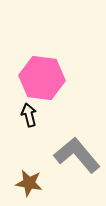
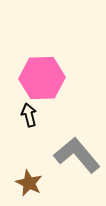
pink hexagon: rotated 9 degrees counterclockwise
brown star: rotated 16 degrees clockwise
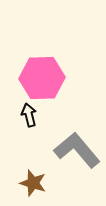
gray L-shape: moved 5 px up
brown star: moved 4 px right; rotated 8 degrees counterclockwise
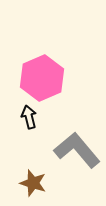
pink hexagon: rotated 21 degrees counterclockwise
black arrow: moved 2 px down
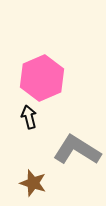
gray L-shape: rotated 18 degrees counterclockwise
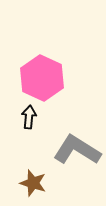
pink hexagon: rotated 12 degrees counterclockwise
black arrow: rotated 20 degrees clockwise
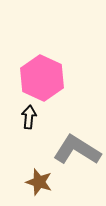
brown star: moved 6 px right, 1 px up
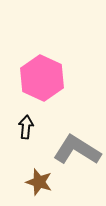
black arrow: moved 3 px left, 10 px down
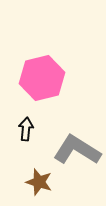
pink hexagon: rotated 21 degrees clockwise
black arrow: moved 2 px down
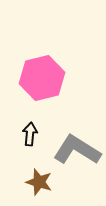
black arrow: moved 4 px right, 5 px down
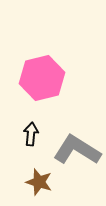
black arrow: moved 1 px right
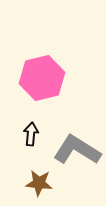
brown star: moved 1 px down; rotated 12 degrees counterclockwise
